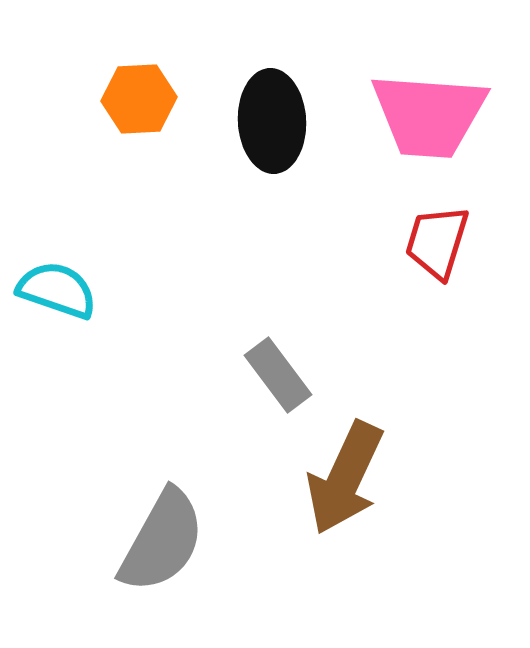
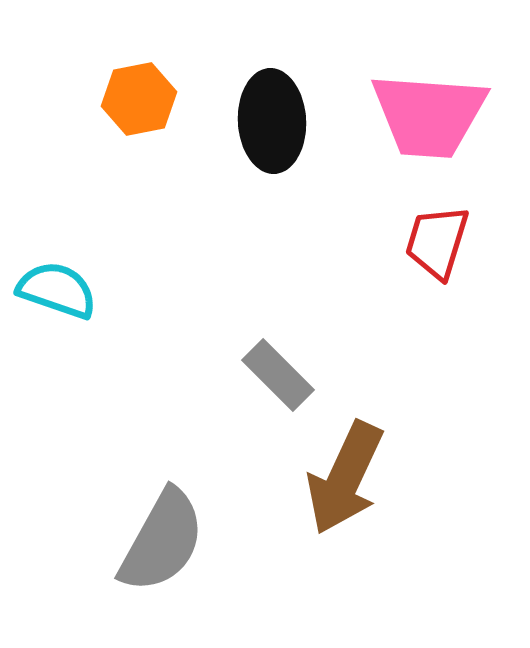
orange hexagon: rotated 8 degrees counterclockwise
gray rectangle: rotated 8 degrees counterclockwise
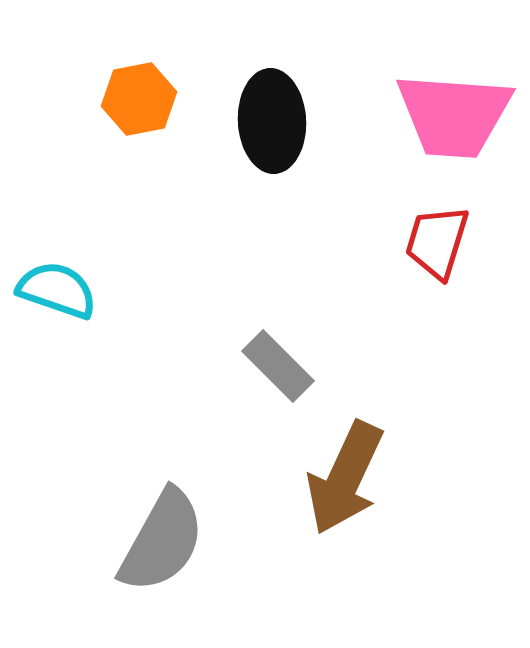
pink trapezoid: moved 25 px right
gray rectangle: moved 9 px up
